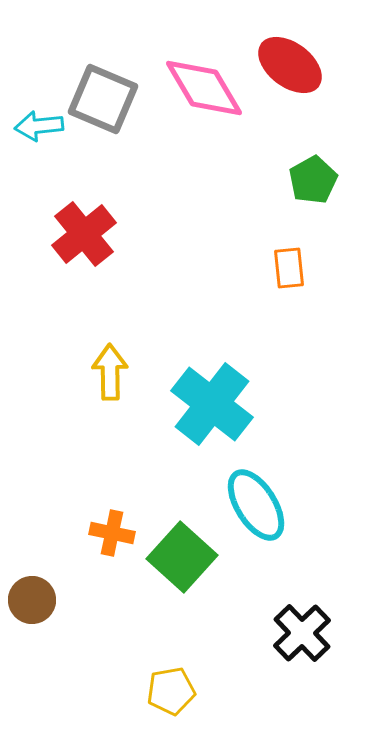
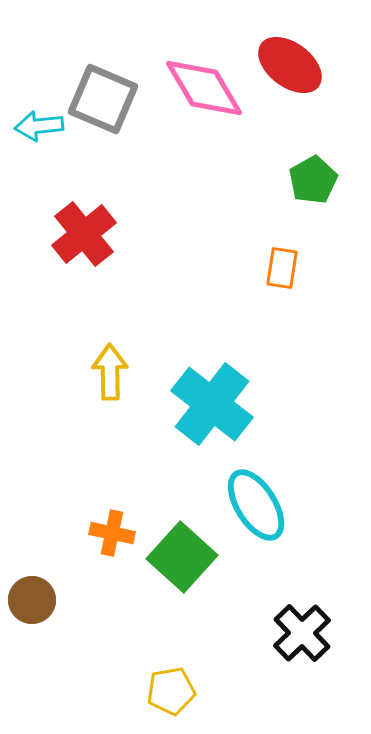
orange rectangle: moved 7 px left; rotated 15 degrees clockwise
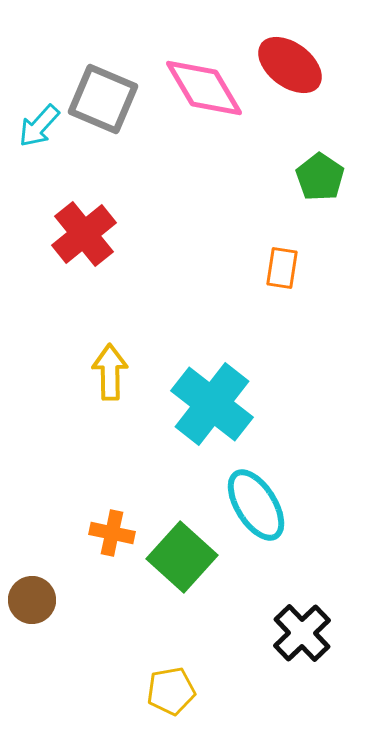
cyan arrow: rotated 42 degrees counterclockwise
green pentagon: moved 7 px right, 3 px up; rotated 9 degrees counterclockwise
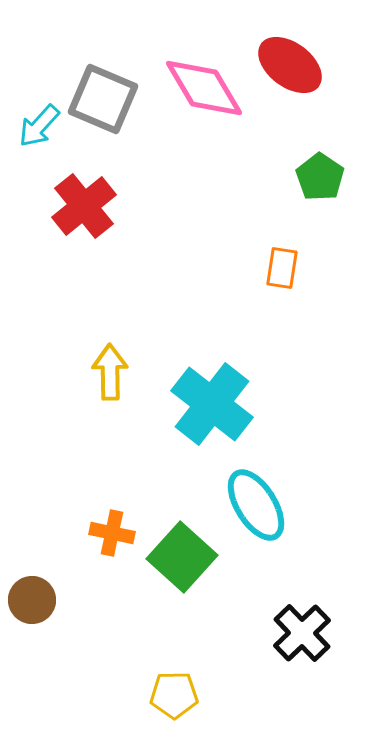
red cross: moved 28 px up
yellow pentagon: moved 3 px right, 4 px down; rotated 9 degrees clockwise
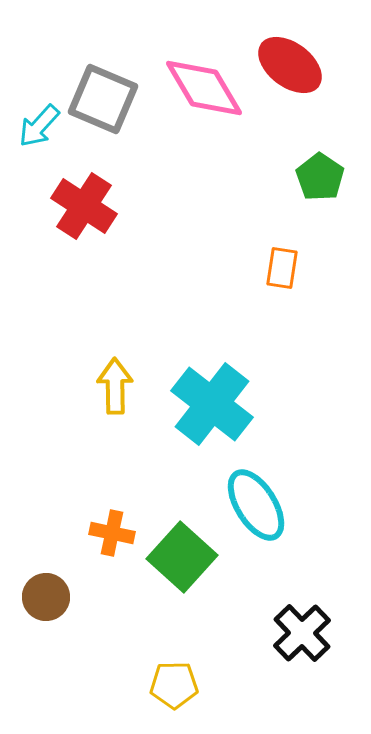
red cross: rotated 18 degrees counterclockwise
yellow arrow: moved 5 px right, 14 px down
brown circle: moved 14 px right, 3 px up
yellow pentagon: moved 10 px up
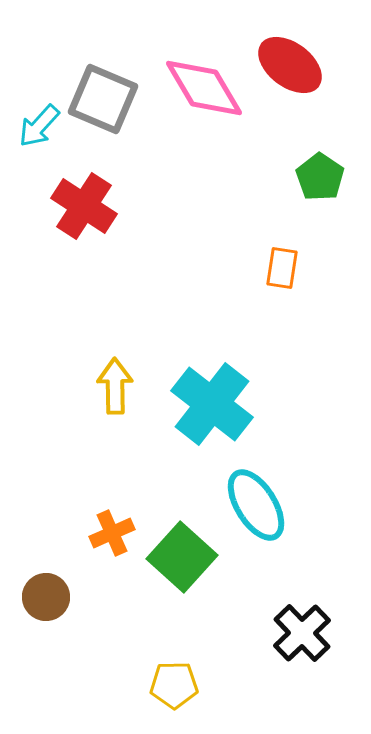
orange cross: rotated 36 degrees counterclockwise
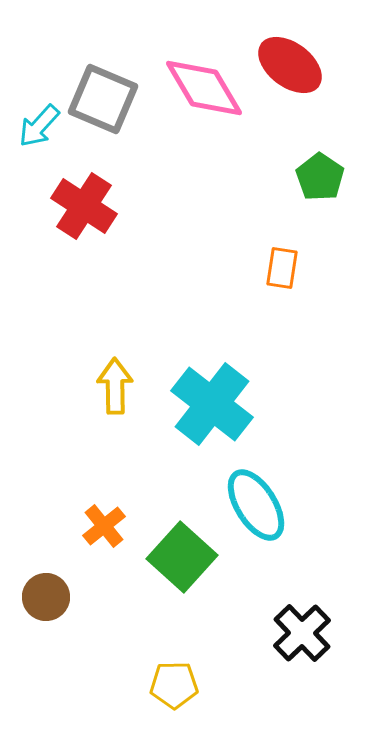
orange cross: moved 8 px left, 7 px up; rotated 15 degrees counterclockwise
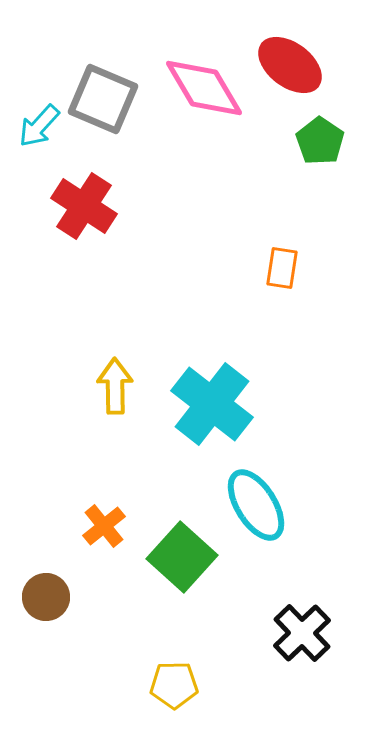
green pentagon: moved 36 px up
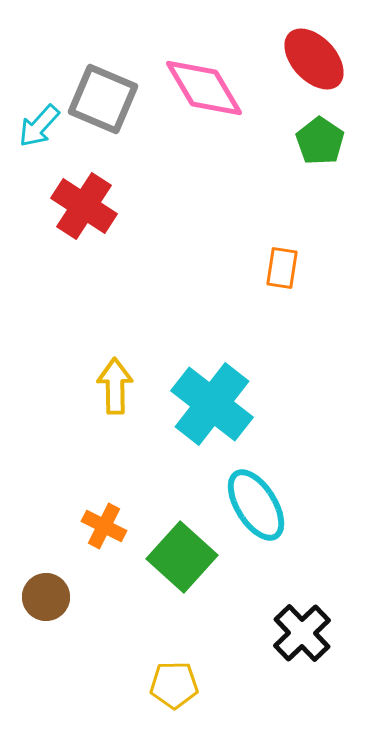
red ellipse: moved 24 px right, 6 px up; rotated 10 degrees clockwise
orange cross: rotated 24 degrees counterclockwise
